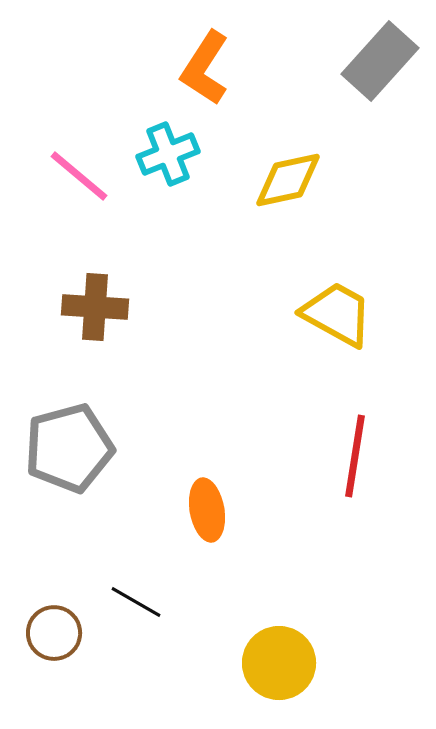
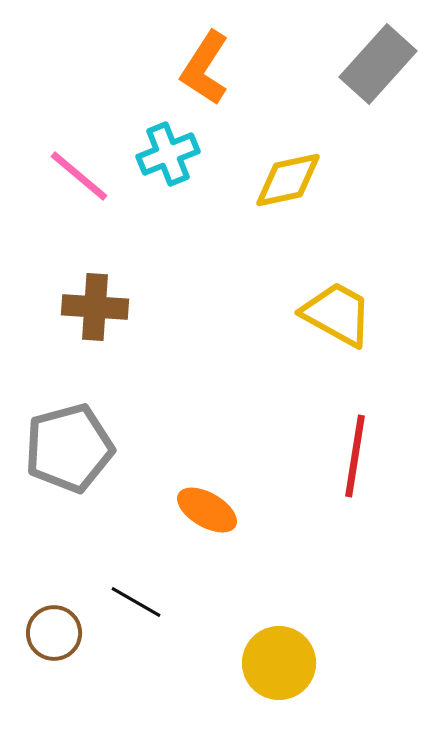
gray rectangle: moved 2 px left, 3 px down
orange ellipse: rotated 50 degrees counterclockwise
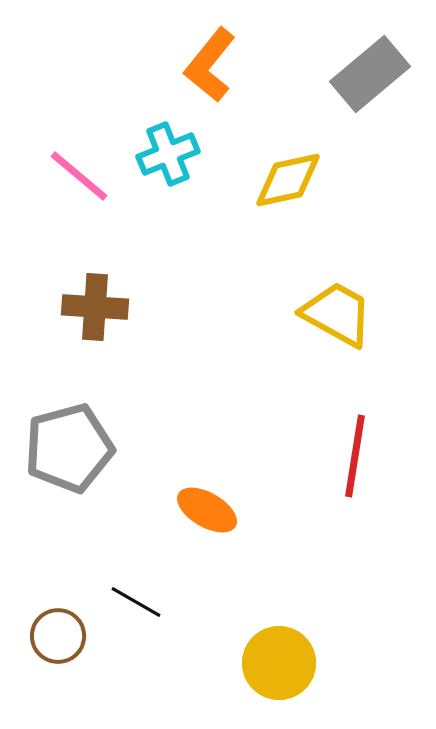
gray rectangle: moved 8 px left, 10 px down; rotated 8 degrees clockwise
orange L-shape: moved 5 px right, 3 px up; rotated 6 degrees clockwise
brown circle: moved 4 px right, 3 px down
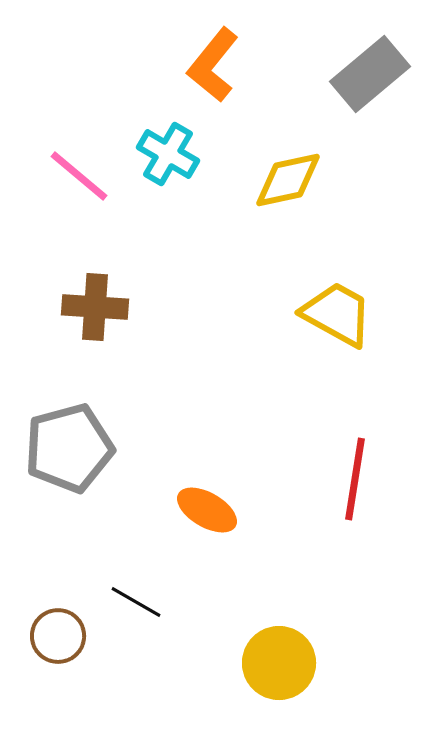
orange L-shape: moved 3 px right
cyan cross: rotated 38 degrees counterclockwise
red line: moved 23 px down
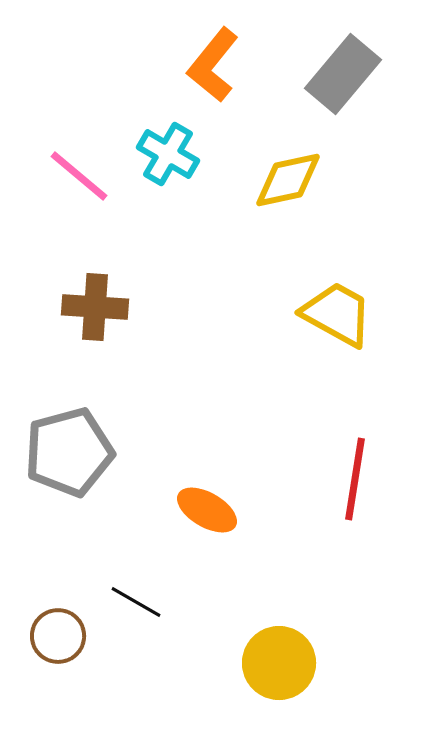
gray rectangle: moved 27 px left; rotated 10 degrees counterclockwise
gray pentagon: moved 4 px down
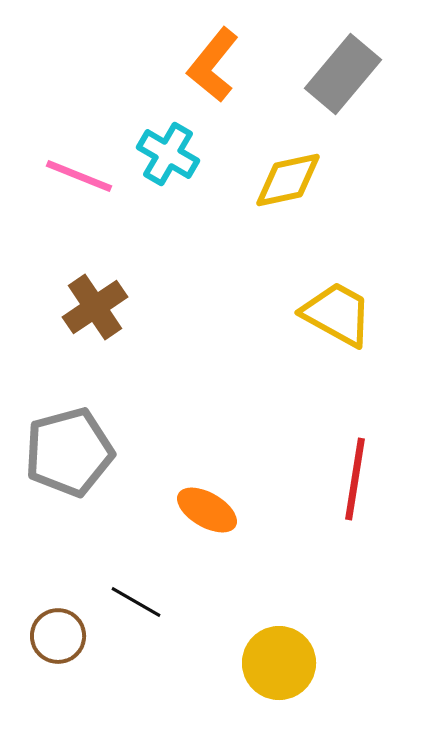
pink line: rotated 18 degrees counterclockwise
brown cross: rotated 38 degrees counterclockwise
